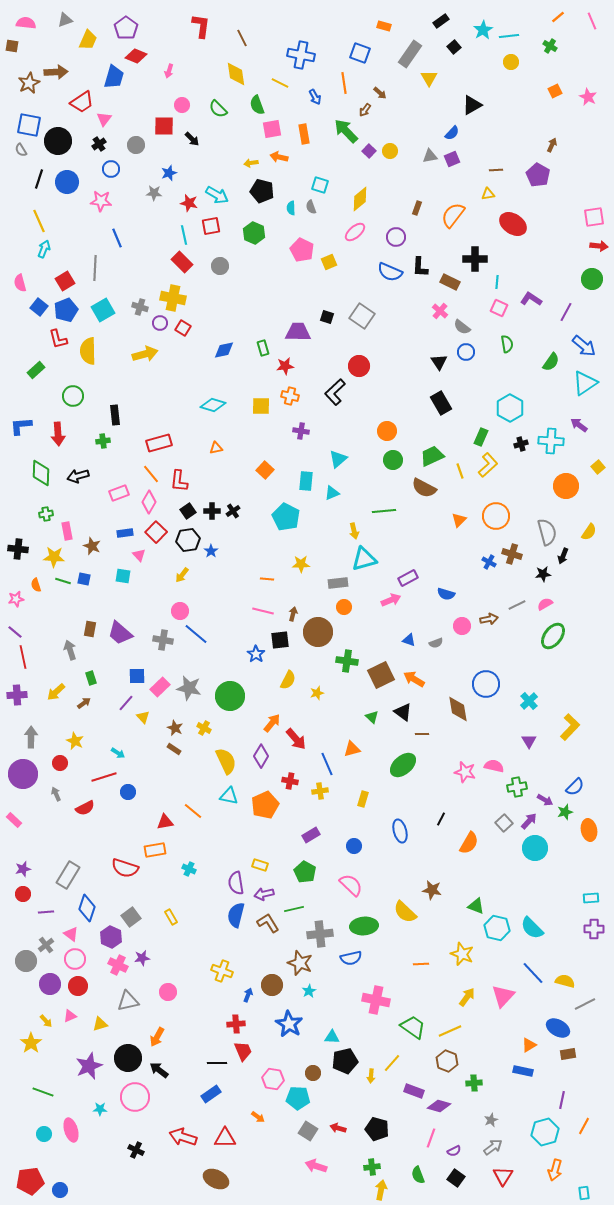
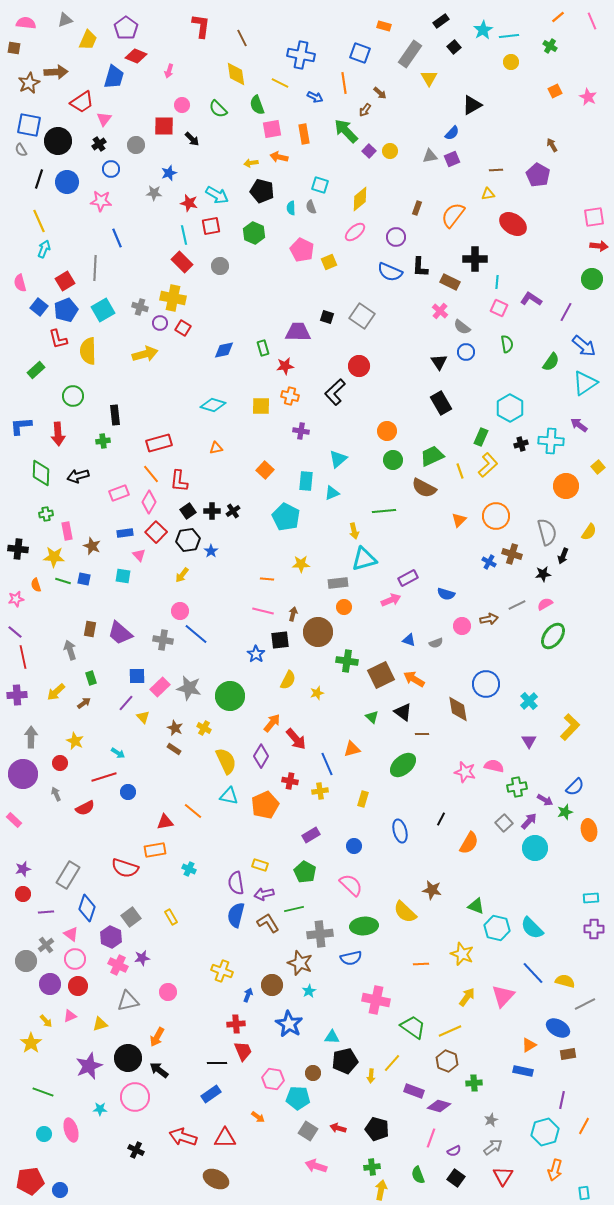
brown square at (12, 46): moved 2 px right, 2 px down
blue arrow at (315, 97): rotated 35 degrees counterclockwise
brown arrow at (552, 145): rotated 56 degrees counterclockwise
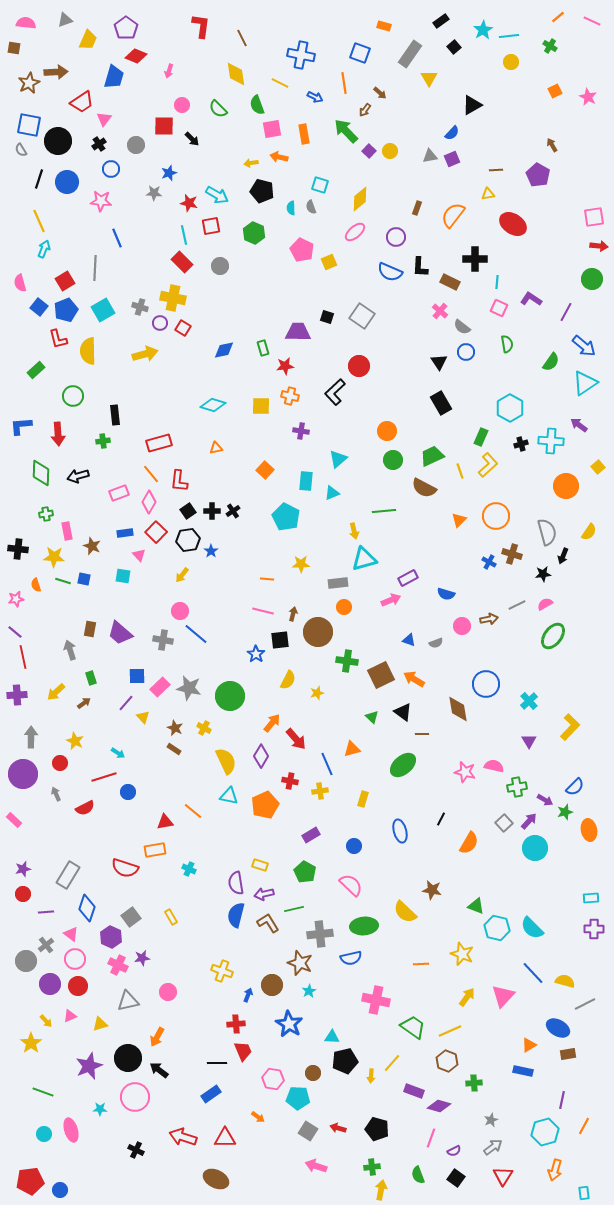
pink line at (592, 21): rotated 42 degrees counterclockwise
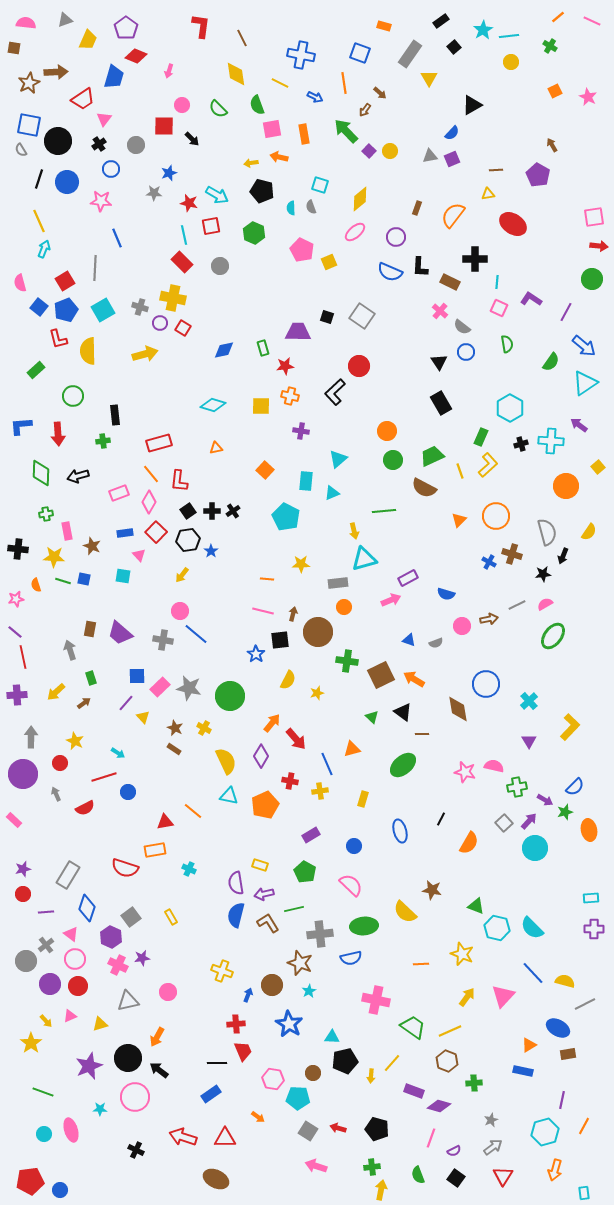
red trapezoid at (82, 102): moved 1 px right, 3 px up
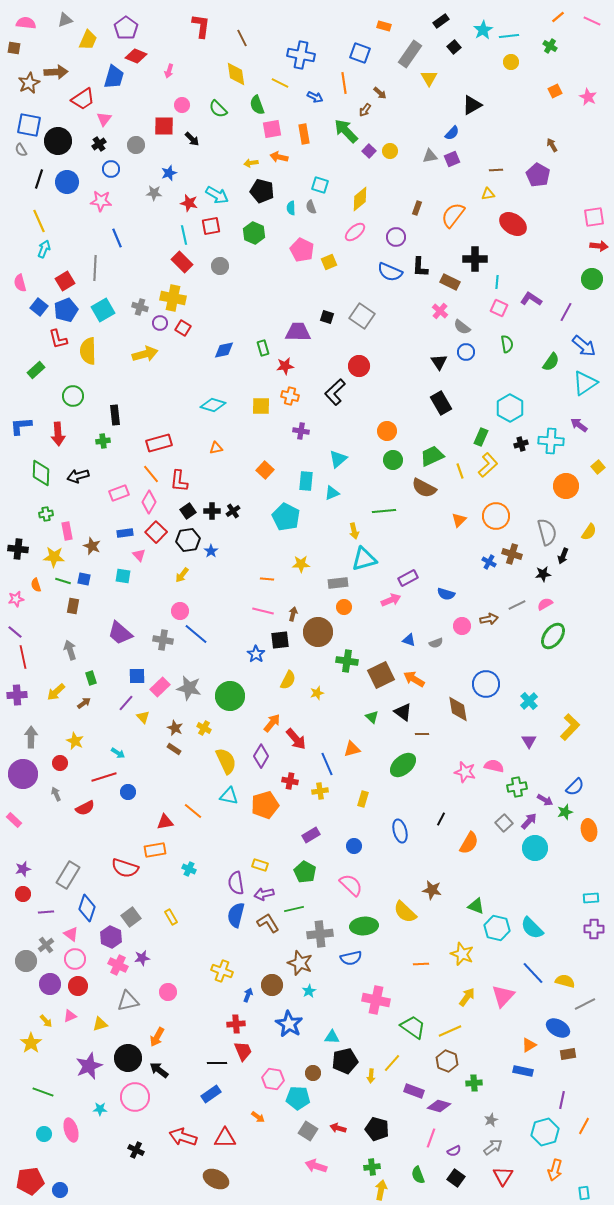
brown rectangle at (90, 629): moved 17 px left, 23 px up
orange pentagon at (265, 805): rotated 8 degrees clockwise
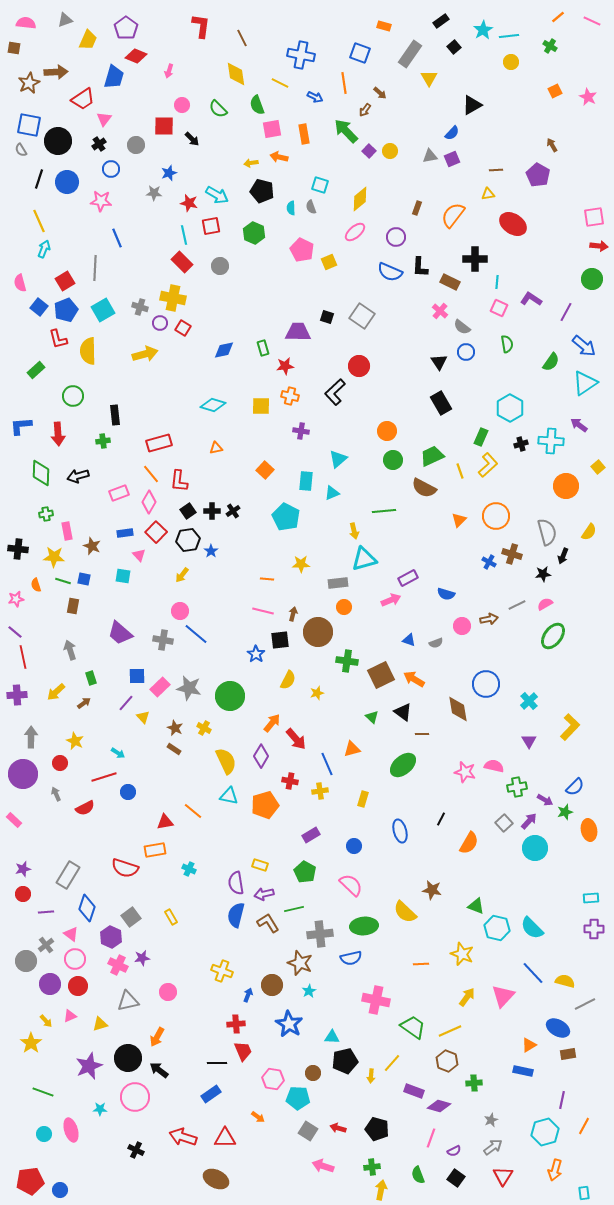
pink arrow at (316, 1166): moved 7 px right
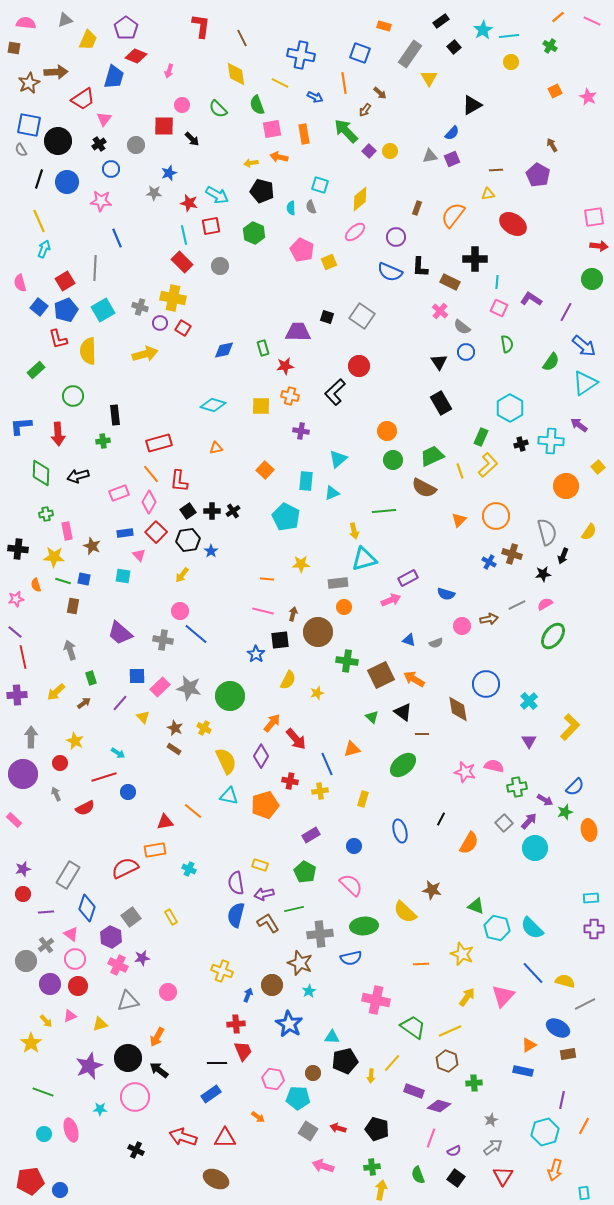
purple line at (126, 703): moved 6 px left
red semicircle at (125, 868): rotated 136 degrees clockwise
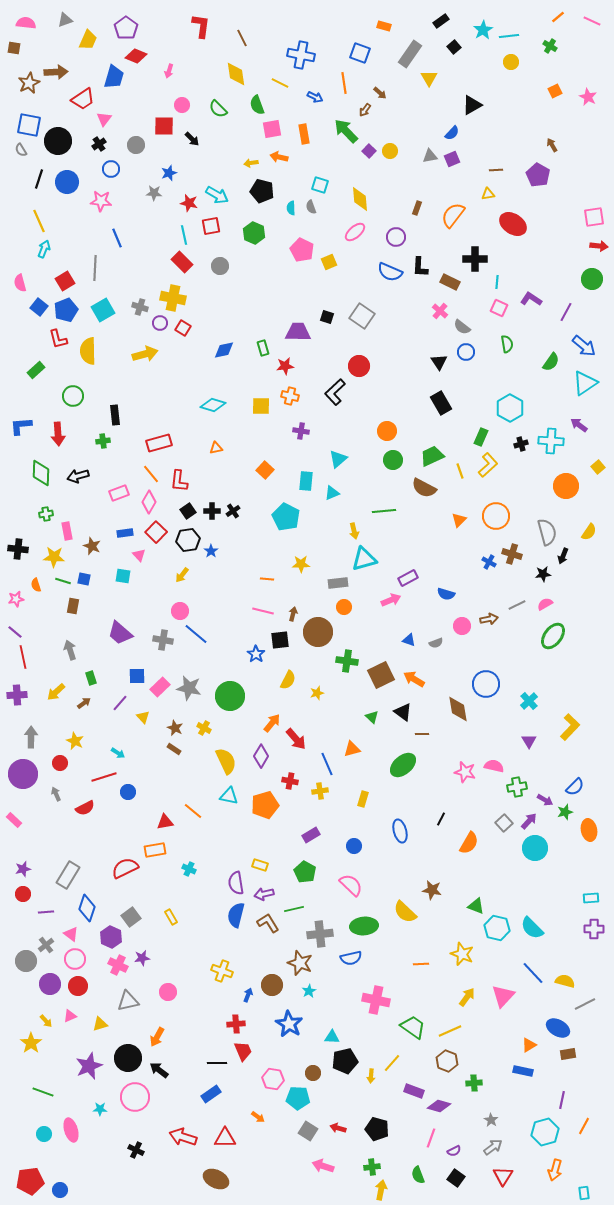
yellow diamond at (360, 199): rotated 55 degrees counterclockwise
gray star at (491, 1120): rotated 16 degrees counterclockwise
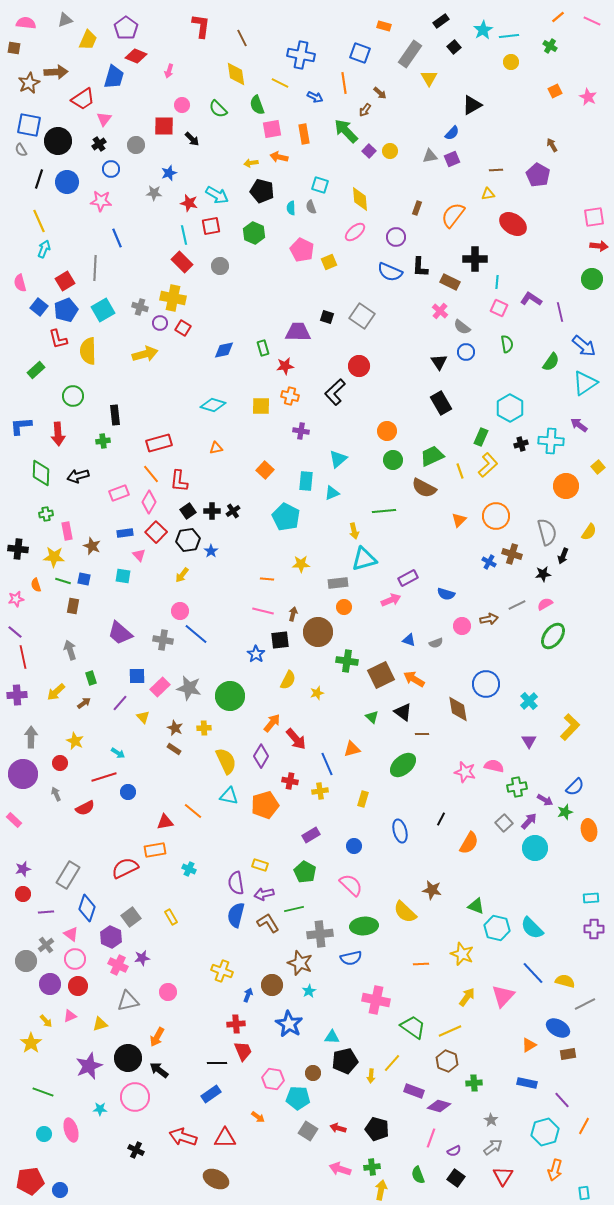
purple line at (566, 312): moved 6 px left; rotated 42 degrees counterclockwise
yellow cross at (204, 728): rotated 32 degrees counterclockwise
blue rectangle at (523, 1071): moved 4 px right, 12 px down
purple line at (562, 1100): rotated 54 degrees counterclockwise
pink arrow at (323, 1166): moved 17 px right, 3 px down
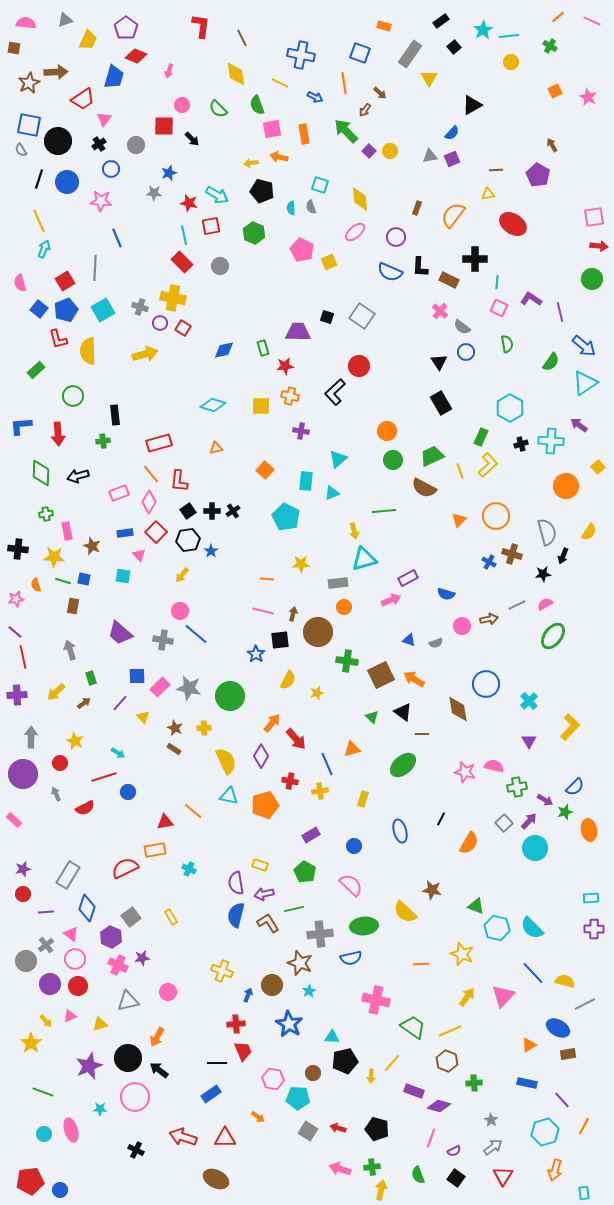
brown rectangle at (450, 282): moved 1 px left, 2 px up
blue square at (39, 307): moved 2 px down
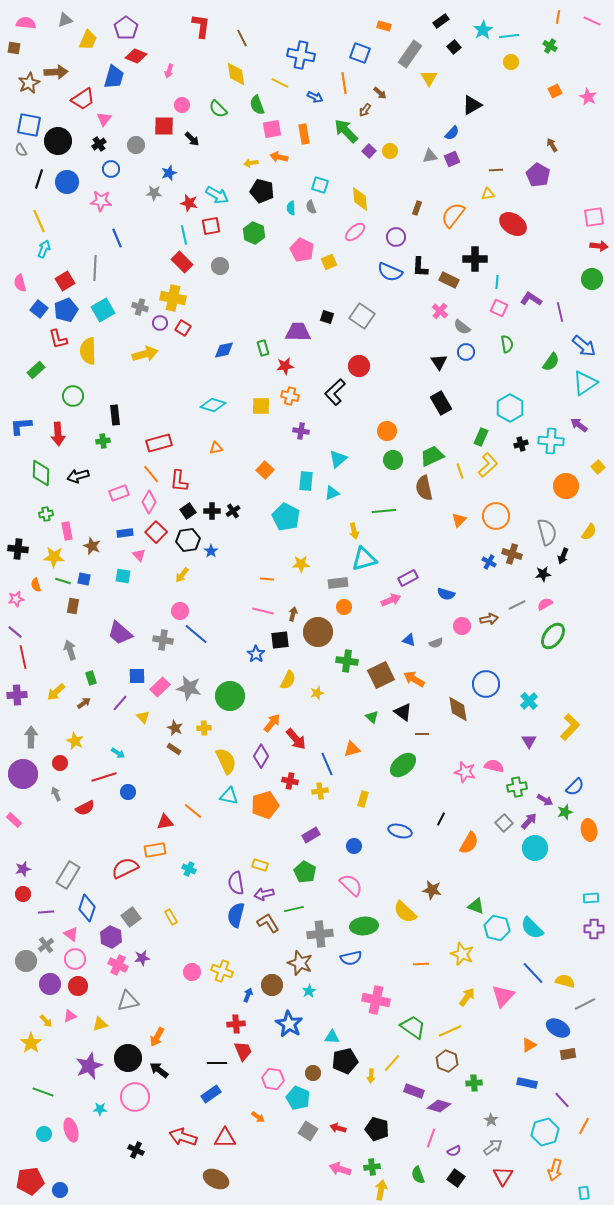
orange line at (558, 17): rotated 40 degrees counterclockwise
brown semicircle at (424, 488): rotated 50 degrees clockwise
blue ellipse at (400, 831): rotated 60 degrees counterclockwise
pink circle at (168, 992): moved 24 px right, 20 px up
cyan pentagon at (298, 1098): rotated 20 degrees clockwise
